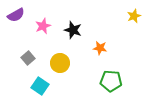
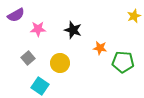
pink star: moved 5 px left, 3 px down; rotated 21 degrees clockwise
green pentagon: moved 12 px right, 19 px up
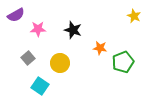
yellow star: rotated 24 degrees counterclockwise
green pentagon: rotated 25 degrees counterclockwise
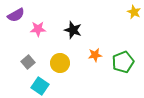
yellow star: moved 4 px up
orange star: moved 5 px left, 7 px down; rotated 16 degrees counterclockwise
gray square: moved 4 px down
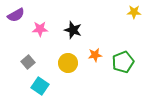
yellow star: rotated 24 degrees counterclockwise
pink star: moved 2 px right
yellow circle: moved 8 px right
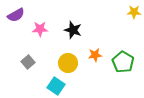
green pentagon: rotated 20 degrees counterclockwise
cyan square: moved 16 px right
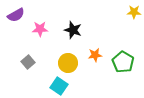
cyan square: moved 3 px right
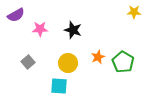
orange star: moved 3 px right, 2 px down; rotated 16 degrees counterclockwise
cyan square: rotated 30 degrees counterclockwise
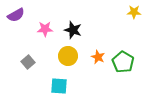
pink star: moved 5 px right
orange star: rotated 24 degrees counterclockwise
yellow circle: moved 7 px up
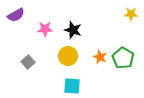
yellow star: moved 3 px left, 2 px down
orange star: moved 2 px right
green pentagon: moved 4 px up
cyan square: moved 13 px right
